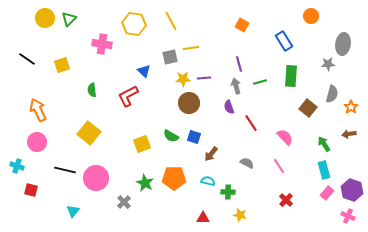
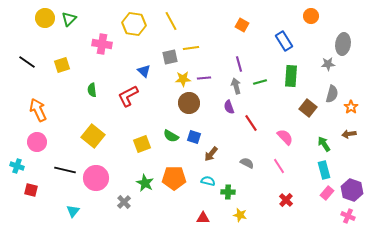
black line at (27, 59): moved 3 px down
yellow square at (89, 133): moved 4 px right, 3 px down
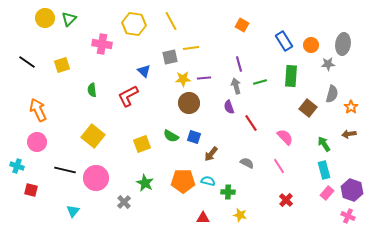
orange circle at (311, 16): moved 29 px down
orange pentagon at (174, 178): moved 9 px right, 3 px down
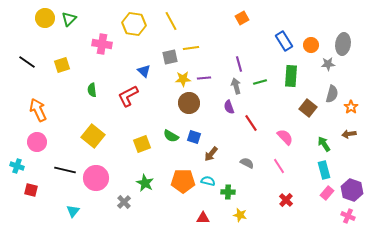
orange square at (242, 25): moved 7 px up; rotated 32 degrees clockwise
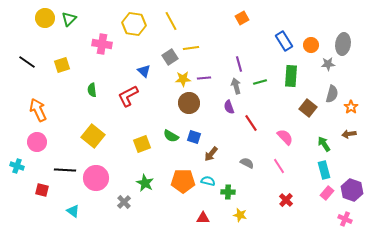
gray square at (170, 57): rotated 21 degrees counterclockwise
black line at (65, 170): rotated 10 degrees counterclockwise
red square at (31, 190): moved 11 px right
cyan triangle at (73, 211): rotated 32 degrees counterclockwise
pink cross at (348, 216): moved 3 px left, 3 px down
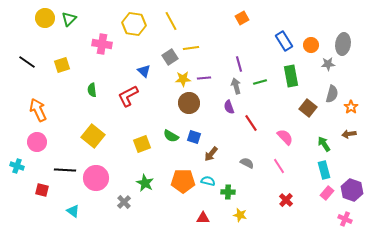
green rectangle at (291, 76): rotated 15 degrees counterclockwise
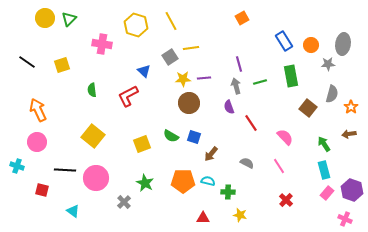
yellow hexagon at (134, 24): moved 2 px right, 1 px down; rotated 10 degrees clockwise
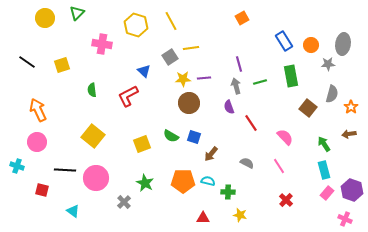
green triangle at (69, 19): moved 8 px right, 6 px up
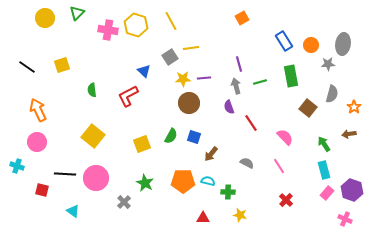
pink cross at (102, 44): moved 6 px right, 14 px up
black line at (27, 62): moved 5 px down
orange star at (351, 107): moved 3 px right
green semicircle at (171, 136): rotated 91 degrees counterclockwise
black line at (65, 170): moved 4 px down
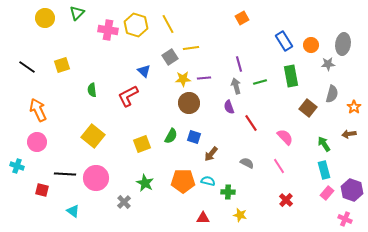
yellow line at (171, 21): moved 3 px left, 3 px down
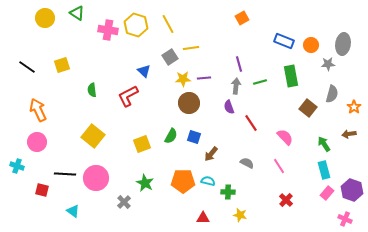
green triangle at (77, 13): rotated 42 degrees counterclockwise
blue rectangle at (284, 41): rotated 36 degrees counterclockwise
gray arrow at (236, 86): rotated 21 degrees clockwise
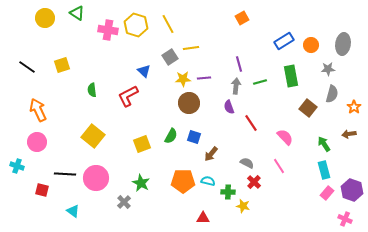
blue rectangle at (284, 41): rotated 54 degrees counterclockwise
gray star at (328, 64): moved 5 px down
green star at (145, 183): moved 4 px left
red cross at (286, 200): moved 32 px left, 18 px up
yellow star at (240, 215): moved 3 px right, 9 px up
